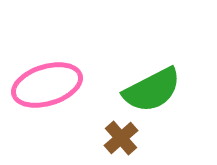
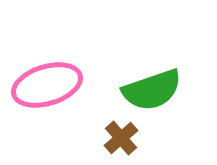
green semicircle: rotated 8 degrees clockwise
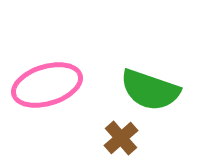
green semicircle: moved 2 px left; rotated 38 degrees clockwise
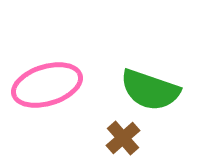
brown cross: moved 2 px right
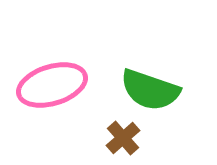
pink ellipse: moved 5 px right
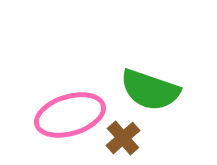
pink ellipse: moved 18 px right, 30 px down
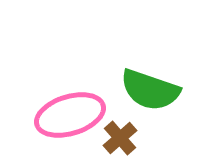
brown cross: moved 3 px left
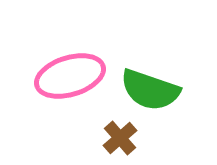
pink ellipse: moved 39 px up
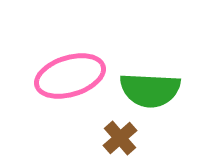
green semicircle: rotated 16 degrees counterclockwise
